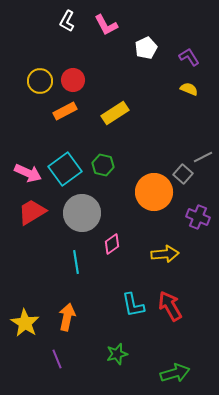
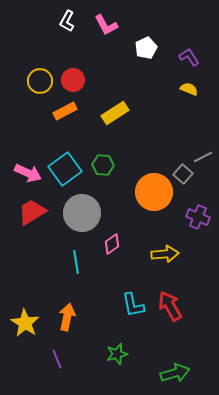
green hexagon: rotated 10 degrees counterclockwise
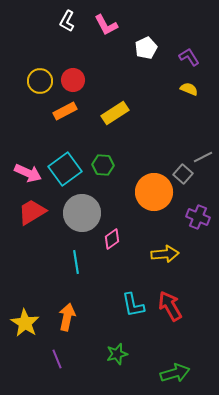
pink diamond: moved 5 px up
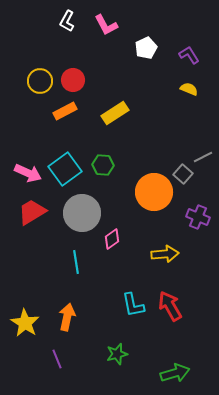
purple L-shape: moved 2 px up
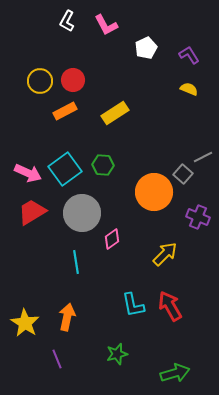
yellow arrow: rotated 40 degrees counterclockwise
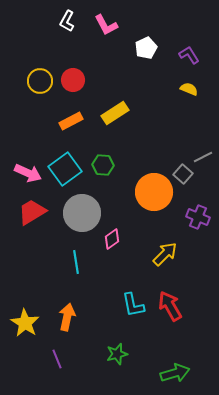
orange rectangle: moved 6 px right, 10 px down
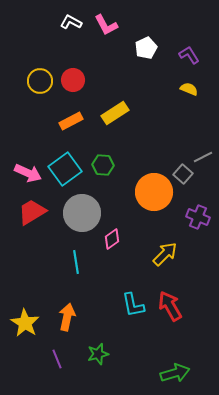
white L-shape: moved 4 px right, 1 px down; rotated 90 degrees clockwise
green star: moved 19 px left
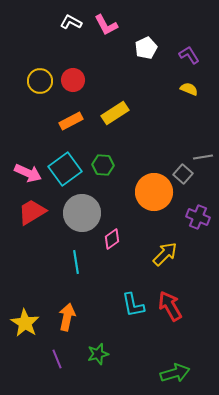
gray line: rotated 18 degrees clockwise
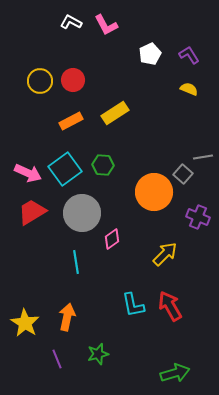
white pentagon: moved 4 px right, 6 px down
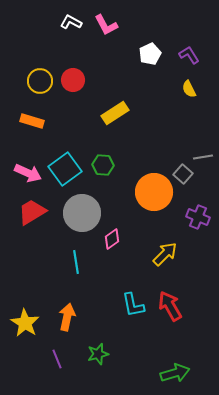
yellow semicircle: rotated 138 degrees counterclockwise
orange rectangle: moved 39 px left; rotated 45 degrees clockwise
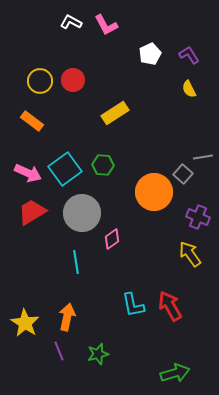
orange rectangle: rotated 20 degrees clockwise
yellow arrow: moved 25 px right; rotated 80 degrees counterclockwise
purple line: moved 2 px right, 8 px up
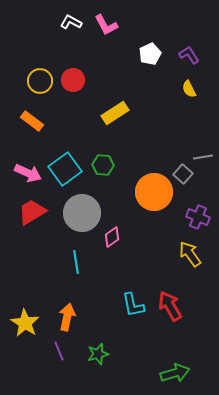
pink diamond: moved 2 px up
